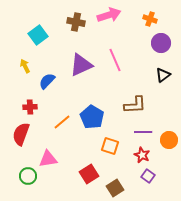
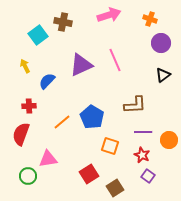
brown cross: moved 13 px left
red cross: moved 1 px left, 1 px up
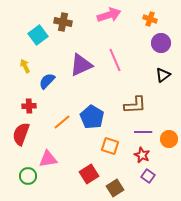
orange circle: moved 1 px up
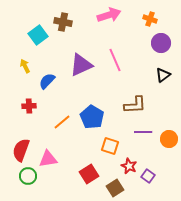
red semicircle: moved 16 px down
red star: moved 13 px left, 11 px down
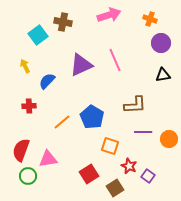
black triangle: rotated 28 degrees clockwise
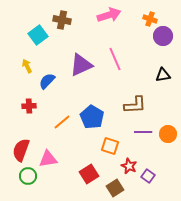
brown cross: moved 1 px left, 2 px up
purple circle: moved 2 px right, 7 px up
pink line: moved 1 px up
yellow arrow: moved 2 px right
orange circle: moved 1 px left, 5 px up
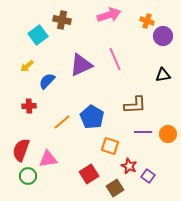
orange cross: moved 3 px left, 2 px down
yellow arrow: rotated 104 degrees counterclockwise
